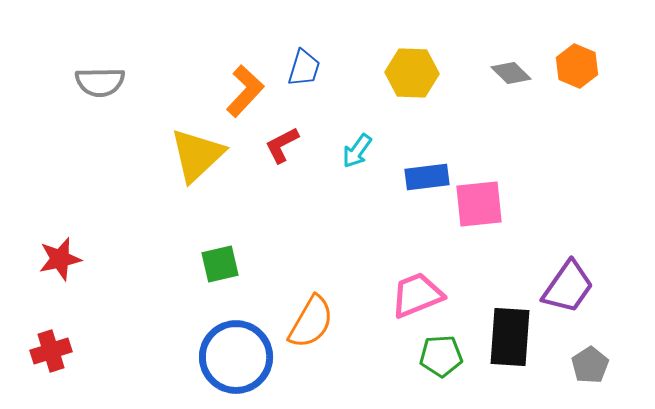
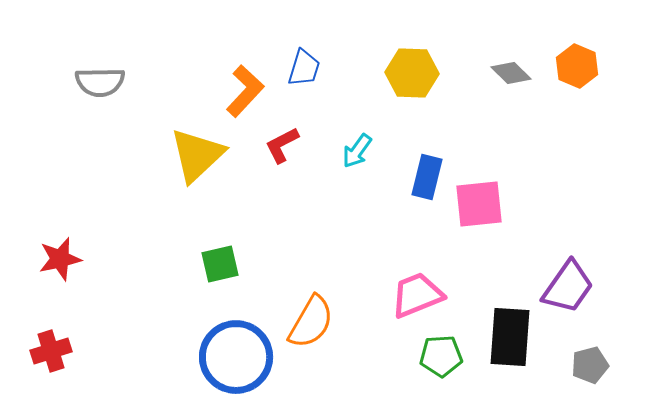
blue rectangle: rotated 69 degrees counterclockwise
gray pentagon: rotated 18 degrees clockwise
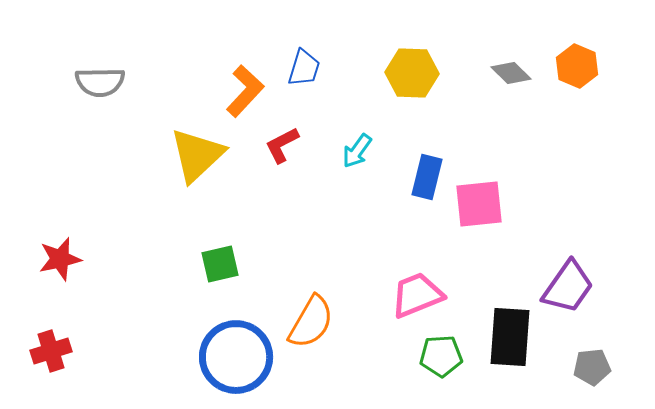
gray pentagon: moved 2 px right, 2 px down; rotated 9 degrees clockwise
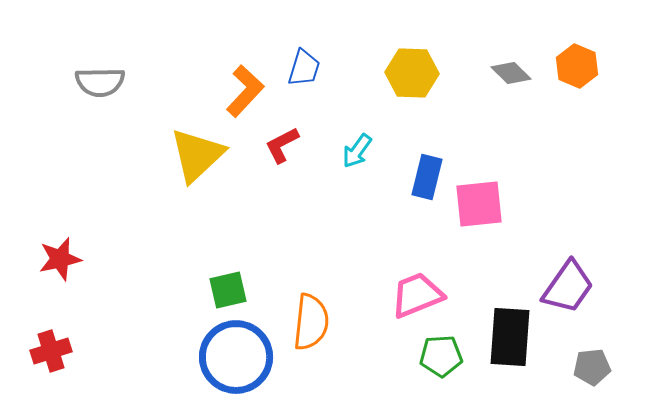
green square: moved 8 px right, 26 px down
orange semicircle: rotated 24 degrees counterclockwise
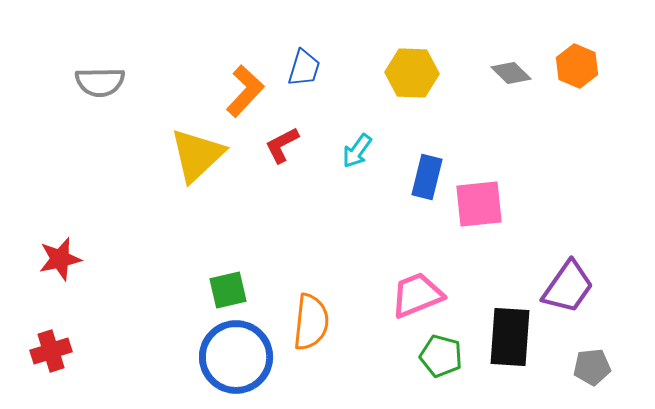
green pentagon: rotated 18 degrees clockwise
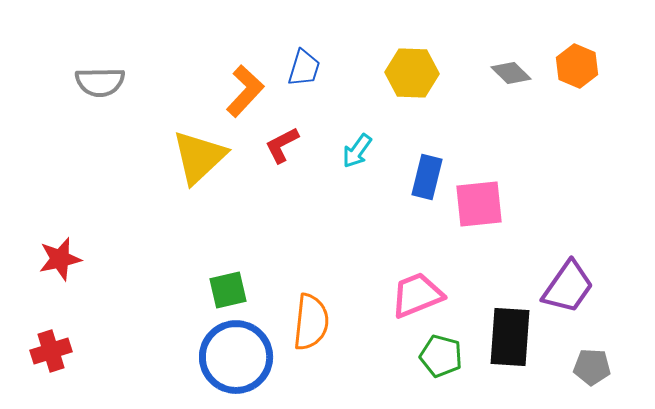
yellow triangle: moved 2 px right, 2 px down
gray pentagon: rotated 9 degrees clockwise
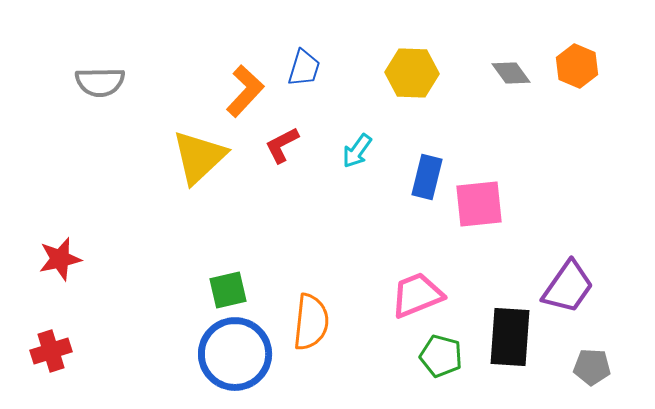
gray diamond: rotated 9 degrees clockwise
blue circle: moved 1 px left, 3 px up
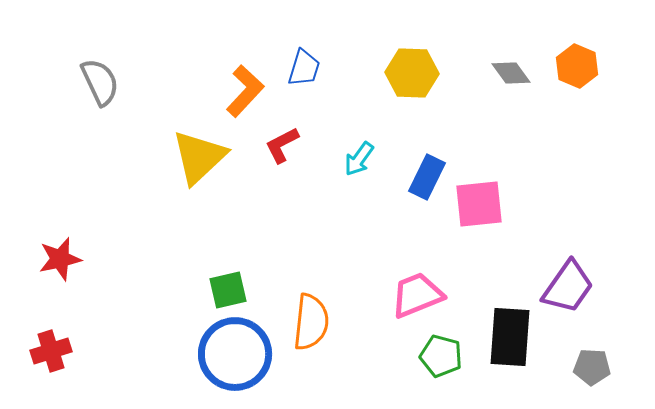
gray semicircle: rotated 114 degrees counterclockwise
cyan arrow: moved 2 px right, 8 px down
blue rectangle: rotated 12 degrees clockwise
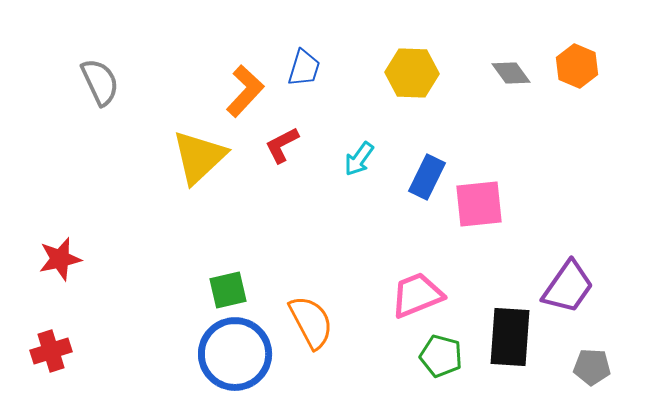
orange semicircle: rotated 34 degrees counterclockwise
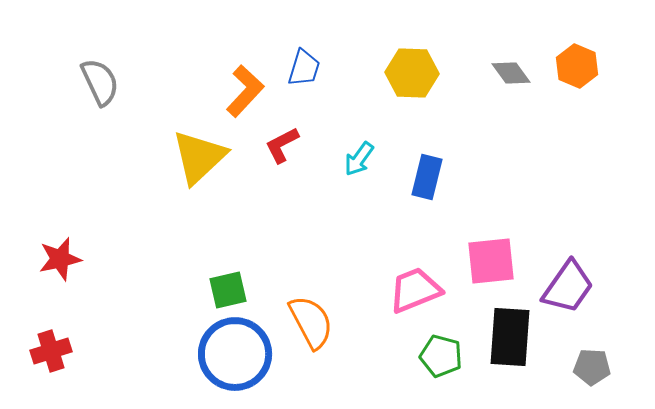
blue rectangle: rotated 12 degrees counterclockwise
pink square: moved 12 px right, 57 px down
pink trapezoid: moved 2 px left, 5 px up
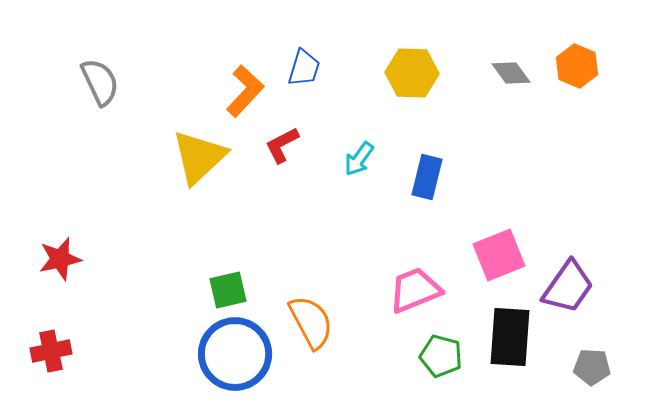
pink square: moved 8 px right, 6 px up; rotated 16 degrees counterclockwise
red cross: rotated 6 degrees clockwise
